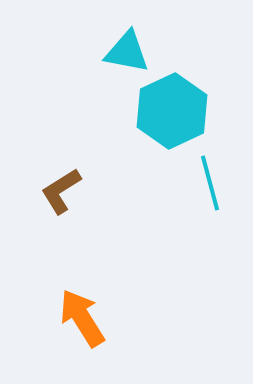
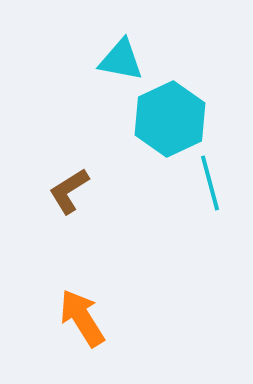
cyan triangle: moved 6 px left, 8 px down
cyan hexagon: moved 2 px left, 8 px down
brown L-shape: moved 8 px right
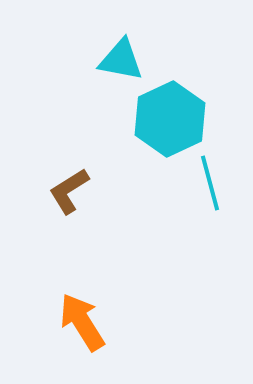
orange arrow: moved 4 px down
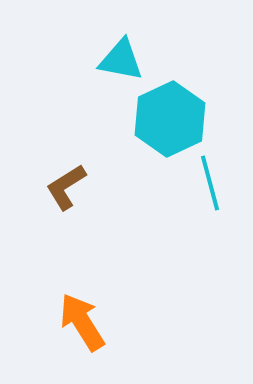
brown L-shape: moved 3 px left, 4 px up
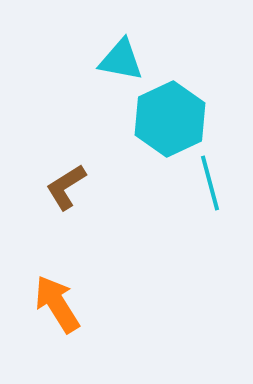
orange arrow: moved 25 px left, 18 px up
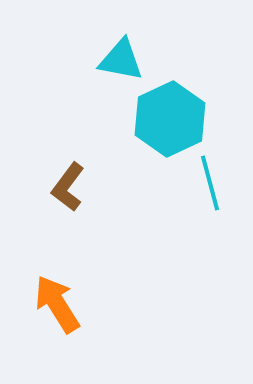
brown L-shape: moved 2 px right; rotated 21 degrees counterclockwise
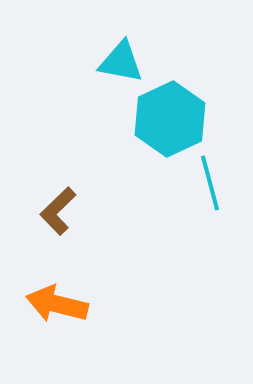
cyan triangle: moved 2 px down
brown L-shape: moved 10 px left, 24 px down; rotated 9 degrees clockwise
orange arrow: rotated 44 degrees counterclockwise
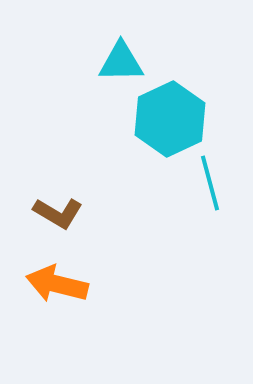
cyan triangle: rotated 12 degrees counterclockwise
brown L-shape: moved 2 px down; rotated 105 degrees counterclockwise
orange arrow: moved 20 px up
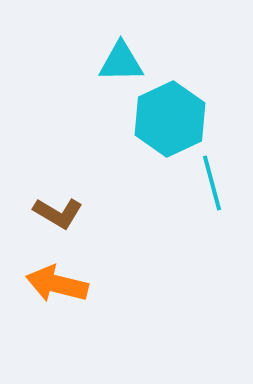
cyan line: moved 2 px right
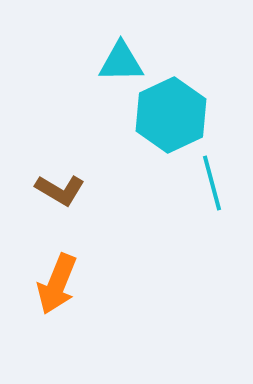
cyan hexagon: moved 1 px right, 4 px up
brown L-shape: moved 2 px right, 23 px up
orange arrow: rotated 82 degrees counterclockwise
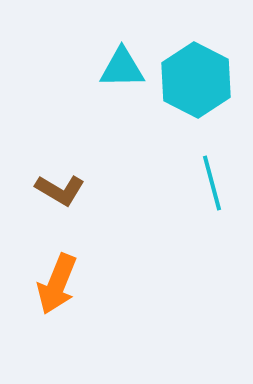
cyan triangle: moved 1 px right, 6 px down
cyan hexagon: moved 25 px right, 35 px up; rotated 8 degrees counterclockwise
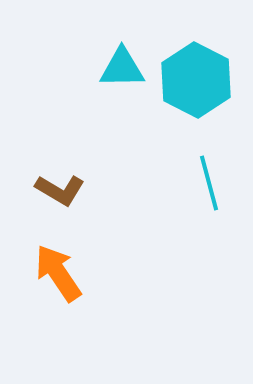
cyan line: moved 3 px left
orange arrow: moved 1 px right, 11 px up; rotated 124 degrees clockwise
